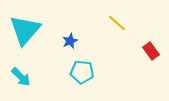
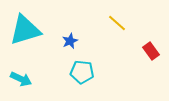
cyan triangle: rotated 32 degrees clockwise
cyan arrow: moved 2 px down; rotated 20 degrees counterclockwise
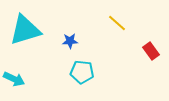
blue star: rotated 21 degrees clockwise
cyan arrow: moved 7 px left
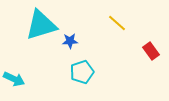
cyan triangle: moved 16 px right, 5 px up
cyan pentagon: rotated 25 degrees counterclockwise
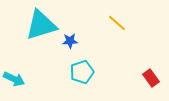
red rectangle: moved 27 px down
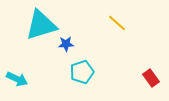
blue star: moved 4 px left, 3 px down
cyan arrow: moved 3 px right
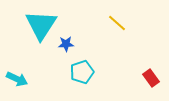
cyan triangle: rotated 40 degrees counterclockwise
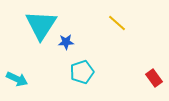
blue star: moved 2 px up
red rectangle: moved 3 px right
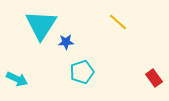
yellow line: moved 1 px right, 1 px up
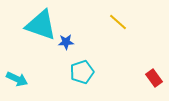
cyan triangle: rotated 44 degrees counterclockwise
